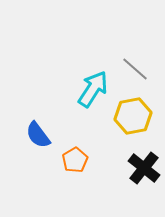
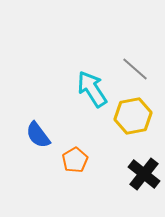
cyan arrow: moved 1 px left; rotated 66 degrees counterclockwise
black cross: moved 6 px down
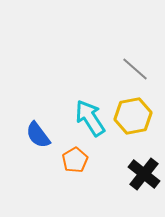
cyan arrow: moved 2 px left, 29 px down
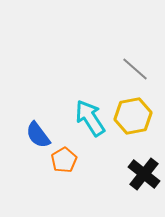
orange pentagon: moved 11 px left
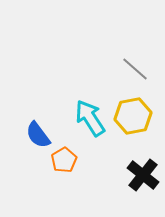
black cross: moved 1 px left, 1 px down
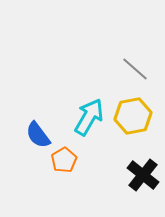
cyan arrow: moved 1 px left, 1 px up; rotated 63 degrees clockwise
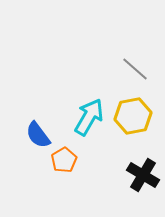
black cross: rotated 8 degrees counterclockwise
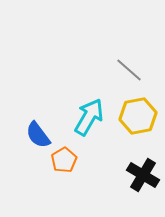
gray line: moved 6 px left, 1 px down
yellow hexagon: moved 5 px right
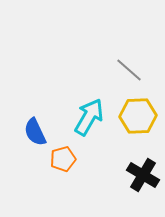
yellow hexagon: rotated 9 degrees clockwise
blue semicircle: moved 3 px left, 3 px up; rotated 12 degrees clockwise
orange pentagon: moved 1 px left, 1 px up; rotated 15 degrees clockwise
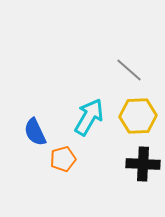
black cross: moved 11 px up; rotated 28 degrees counterclockwise
